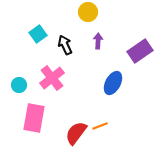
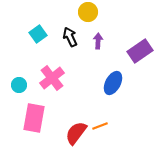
black arrow: moved 5 px right, 8 px up
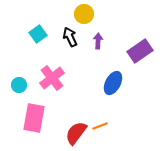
yellow circle: moved 4 px left, 2 px down
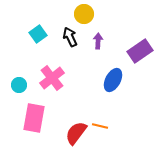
blue ellipse: moved 3 px up
orange line: rotated 35 degrees clockwise
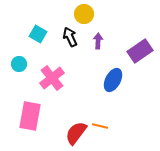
cyan square: rotated 24 degrees counterclockwise
cyan circle: moved 21 px up
pink rectangle: moved 4 px left, 2 px up
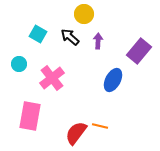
black arrow: rotated 24 degrees counterclockwise
purple rectangle: moved 1 px left; rotated 15 degrees counterclockwise
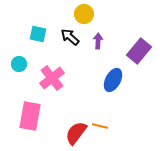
cyan square: rotated 18 degrees counterclockwise
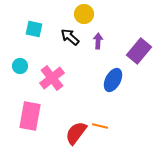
cyan square: moved 4 px left, 5 px up
cyan circle: moved 1 px right, 2 px down
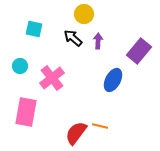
black arrow: moved 3 px right, 1 px down
pink rectangle: moved 4 px left, 4 px up
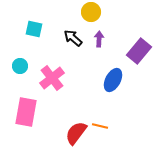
yellow circle: moved 7 px right, 2 px up
purple arrow: moved 1 px right, 2 px up
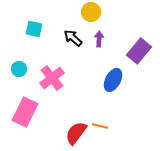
cyan circle: moved 1 px left, 3 px down
pink rectangle: moved 1 px left; rotated 16 degrees clockwise
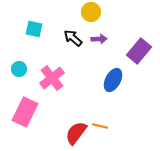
purple arrow: rotated 84 degrees clockwise
